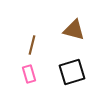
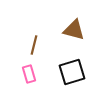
brown line: moved 2 px right
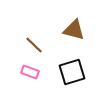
brown line: rotated 60 degrees counterclockwise
pink rectangle: moved 1 px right, 2 px up; rotated 54 degrees counterclockwise
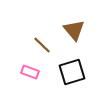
brown triangle: rotated 35 degrees clockwise
brown line: moved 8 px right
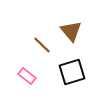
brown triangle: moved 3 px left, 1 px down
pink rectangle: moved 3 px left, 4 px down; rotated 18 degrees clockwise
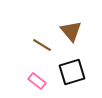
brown line: rotated 12 degrees counterclockwise
pink rectangle: moved 10 px right, 5 px down
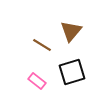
brown triangle: rotated 20 degrees clockwise
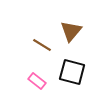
black square: rotated 32 degrees clockwise
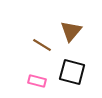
pink rectangle: rotated 24 degrees counterclockwise
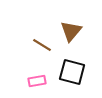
pink rectangle: rotated 24 degrees counterclockwise
